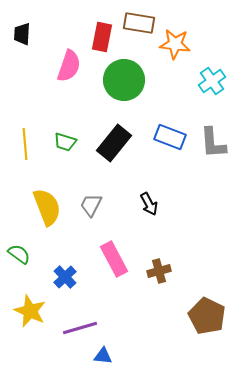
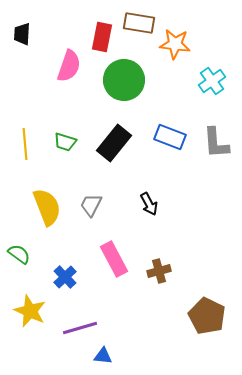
gray L-shape: moved 3 px right
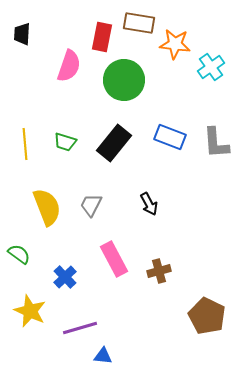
cyan cross: moved 1 px left, 14 px up
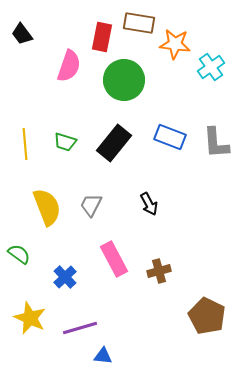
black trapezoid: rotated 40 degrees counterclockwise
yellow star: moved 7 px down
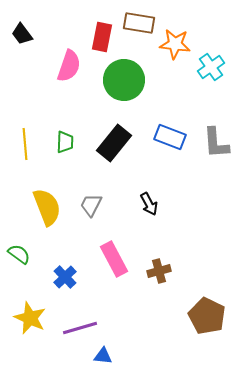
green trapezoid: rotated 105 degrees counterclockwise
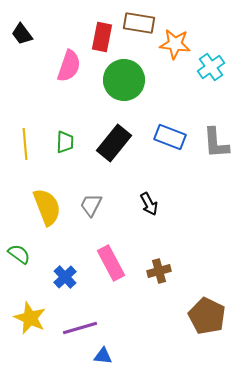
pink rectangle: moved 3 px left, 4 px down
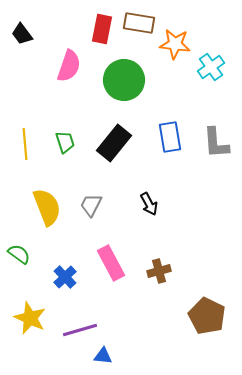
red rectangle: moved 8 px up
blue rectangle: rotated 60 degrees clockwise
green trapezoid: rotated 20 degrees counterclockwise
purple line: moved 2 px down
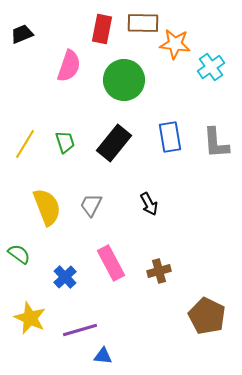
brown rectangle: moved 4 px right; rotated 8 degrees counterclockwise
black trapezoid: rotated 105 degrees clockwise
yellow line: rotated 36 degrees clockwise
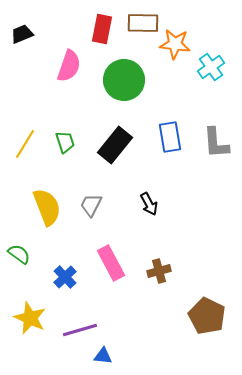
black rectangle: moved 1 px right, 2 px down
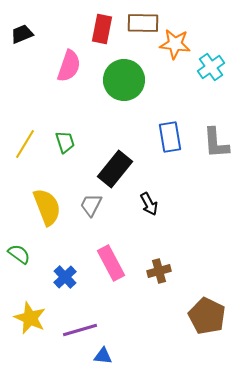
black rectangle: moved 24 px down
